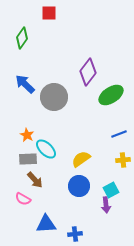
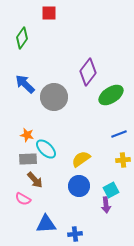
orange star: rotated 16 degrees counterclockwise
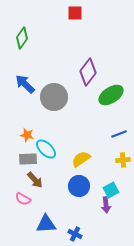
red square: moved 26 px right
blue cross: rotated 32 degrees clockwise
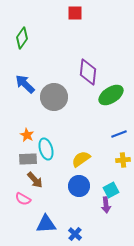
purple diamond: rotated 32 degrees counterclockwise
orange star: rotated 16 degrees clockwise
cyan ellipse: rotated 30 degrees clockwise
blue cross: rotated 16 degrees clockwise
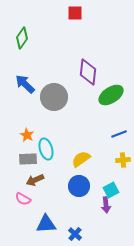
brown arrow: rotated 108 degrees clockwise
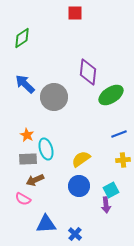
green diamond: rotated 20 degrees clockwise
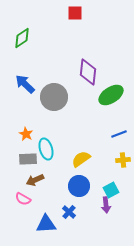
orange star: moved 1 px left, 1 px up
blue cross: moved 6 px left, 22 px up
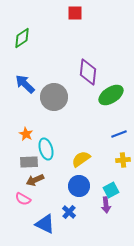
gray rectangle: moved 1 px right, 3 px down
blue triangle: moved 1 px left; rotated 30 degrees clockwise
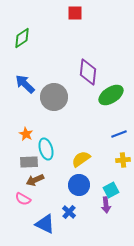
blue circle: moved 1 px up
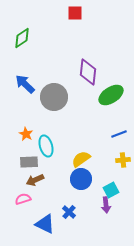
cyan ellipse: moved 3 px up
blue circle: moved 2 px right, 6 px up
pink semicircle: rotated 133 degrees clockwise
